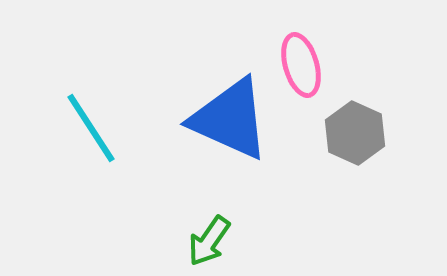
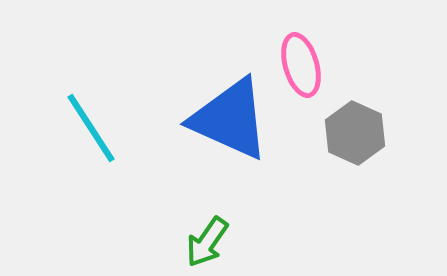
green arrow: moved 2 px left, 1 px down
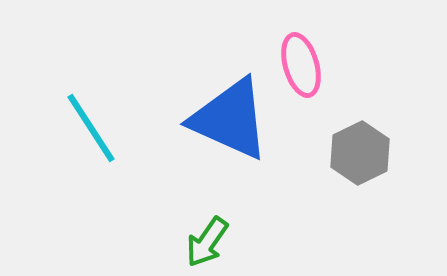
gray hexagon: moved 5 px right, 20 px down; rotated 10 degrees clockwise
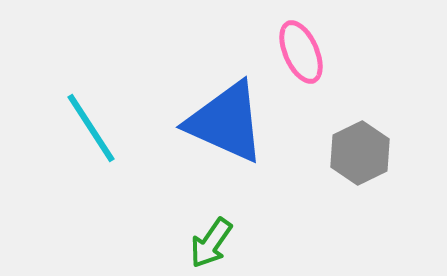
pink ellipse: moved 13 px up; rotated 8 degrees counterclockwise
blue triangle: moved 4 px left, 3 px down
green arrow: moved 4 px right, 1 px down
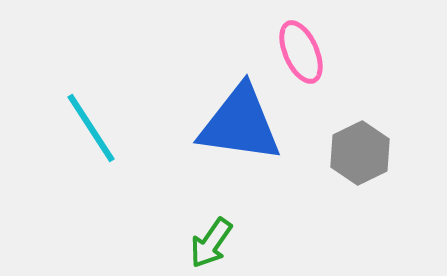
blue triangle: moved 14 px right, 2 px down; rotated 16 degrees counterclockwise
